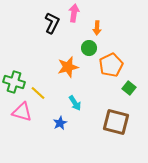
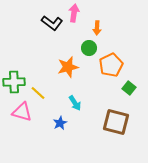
black L-shape: rotated 100 degrees clockwise
green cross: rotated 20 degrees counterclockwise
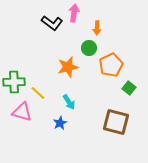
cyan arrow: moved 6 px left, 1 px up
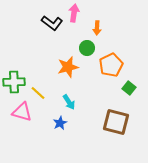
green circle: moved 2 px left
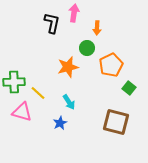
black L-shape: rotated 115 degrees counterclockwise
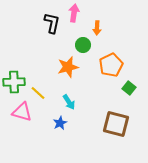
green circle: moved 4 px left, 3 px up
brown square: moved 2 px down
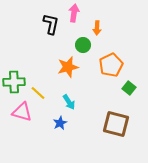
black L-shape: moved 1 px left, 1 px down
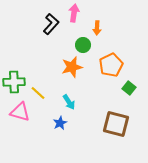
black L-shape: rotated 30 degrees clockwise
orange star: moved 4 px right
pink triangle: moved 2 px left
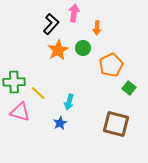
green circle: moved 3 px down
orange star: moved 14 px left, 17 px up; rotated 15 degrees counterclockwise
cyan arrow: rotated 49 degrees clockwise
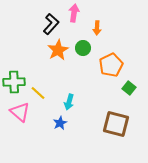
pink triangle: rotated 25 degrees clockwise
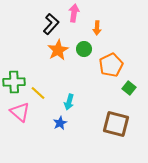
green circle: moved 1 px right, 1 px down
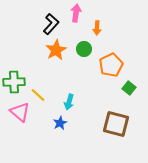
pink arrow: moved 2 px right
orange star: moved 2 px left
yellow line: moved 2 px down
